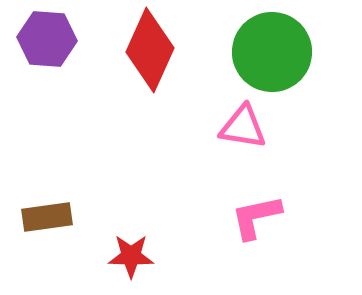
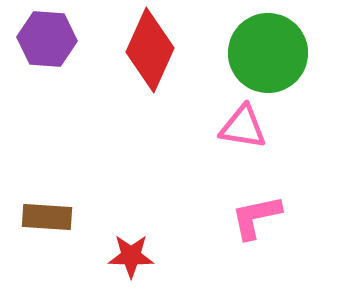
green circle: moved 4 px left, 1 px down
brown rectangle: rotated 12 degrees clockwise
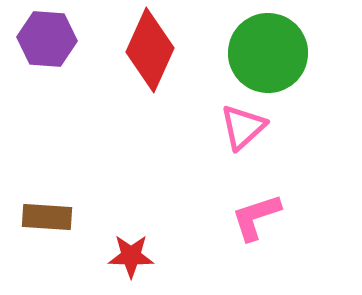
pink triangle: rotated 51 degrees counterclockwise
pink L-shape: rotated 6 degrees counterclockwise
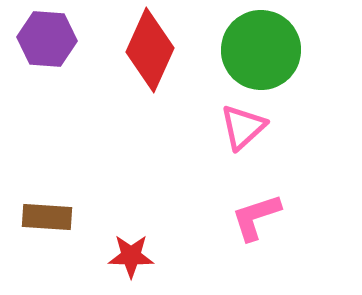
green circle: moved 7 px left, 3 px up
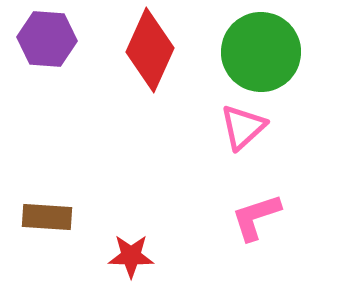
green circle: moved 2 px down
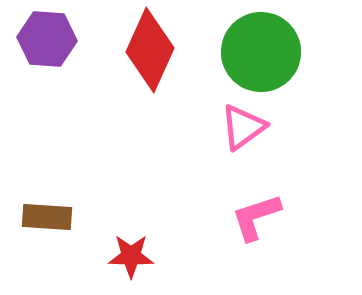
pink triangle: rotated 6 degrees clockwise
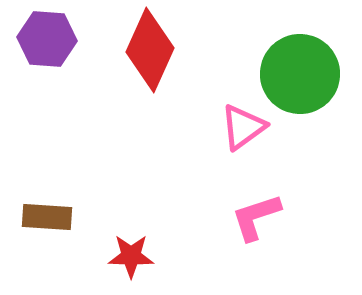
green circle: moved 39 px right, 22 px down
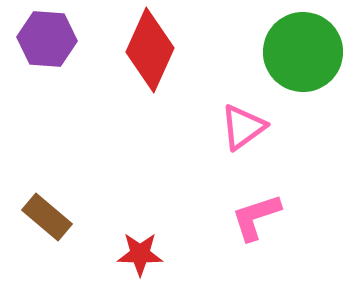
green circle: moved 3 px right, 22 px up
brown rectangle: rotated 36 degrees clockwise
red star: moved 9 px right, 2 px up
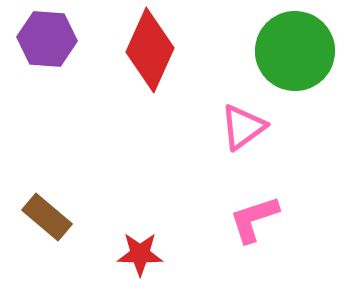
green circle: moved 8 px left, 1 px up
pink L-shape: moved 2 px left, 2 px down
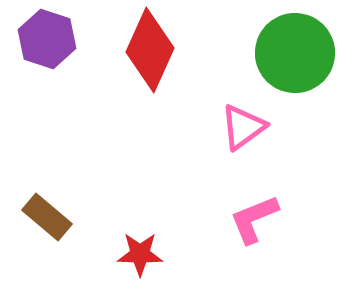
purple hexagon: rotated 14 degrees clockwise
green circle: moved 2 px down
pink L-shape: rotated 4 degrees counterclockwise
